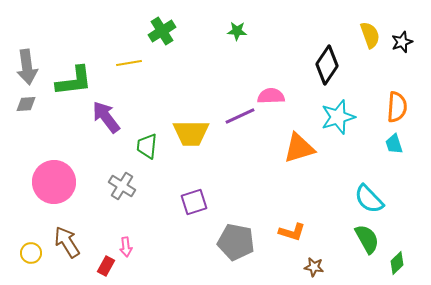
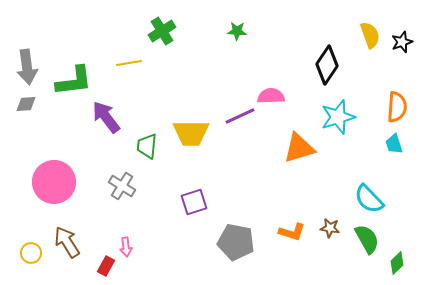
brown star: moved 16 px right, 39 px up
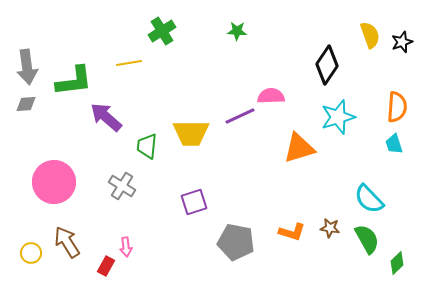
purple arrow: rotated 12 degrees counterclockwise
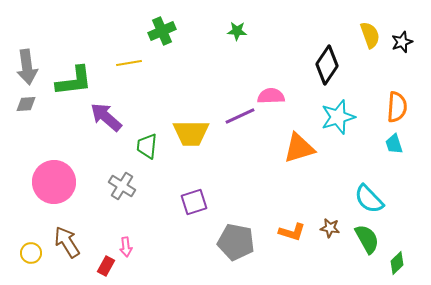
green cross: rotated 8 degrees clockwise
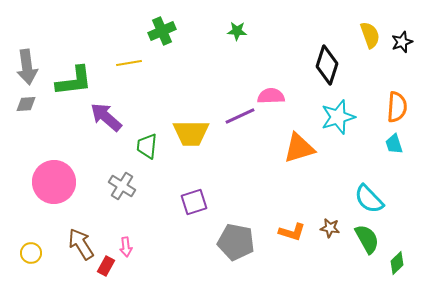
black diamond: rotated 15 degrees counterclockwise
brown arrow: moved 14 px right, 2 px down
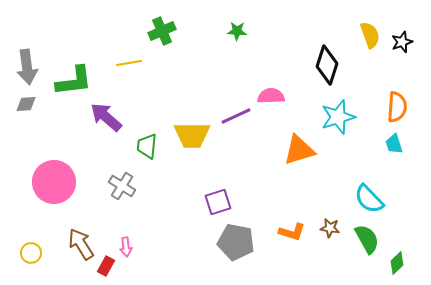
purple line: moved 4 px left
yellow trapezoid: moved 1 px right, 2 px down
orange triangle: moved 2 px down
purple square: moved 24 px right
